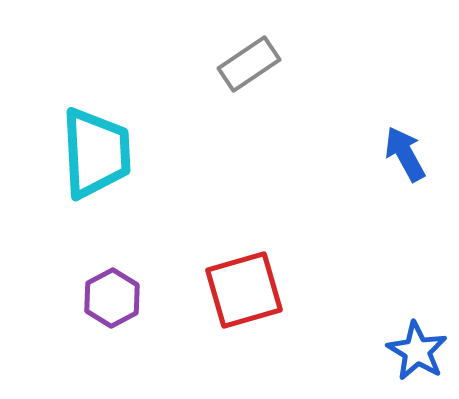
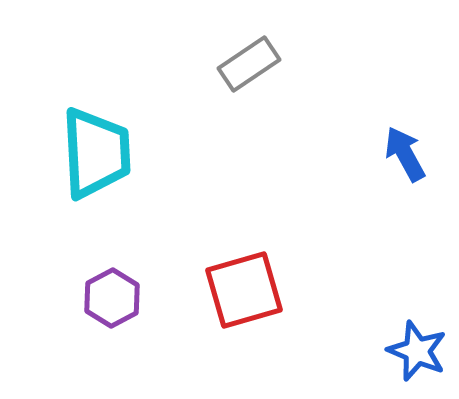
blue star: rotated 8 degrees counterclockwise
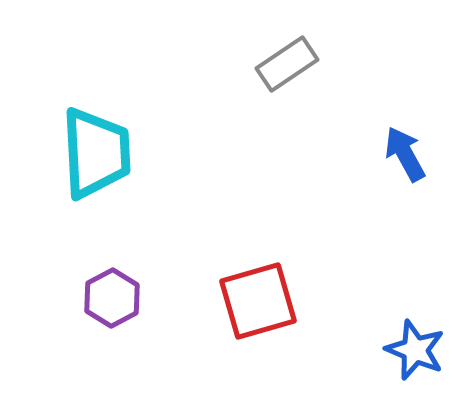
gray rectangle: moved 38 px right
red square: moved 14 px right, 11 px down
blue star: moved 2 px left, 1 px up
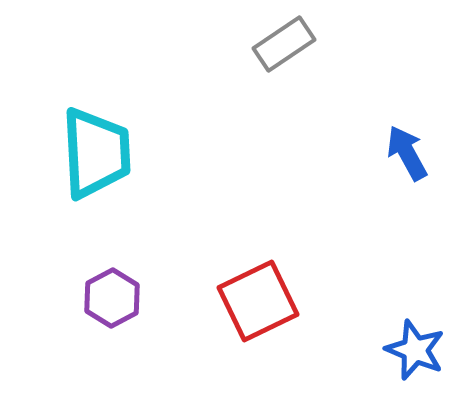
gray rectangle: moved 3 px left, 20 px up
blue arrow: moved 2 px right, 1 px up
red square: rotated 10 degrees counterclockwise
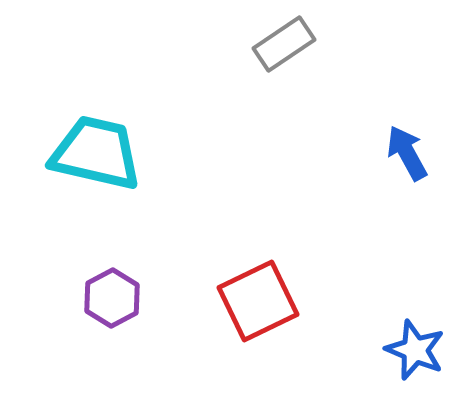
cyan trapezoid: rotated 74 degrees counterclockwise
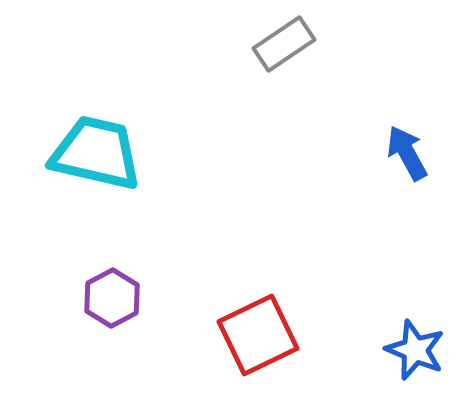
red square: moved 34 px down
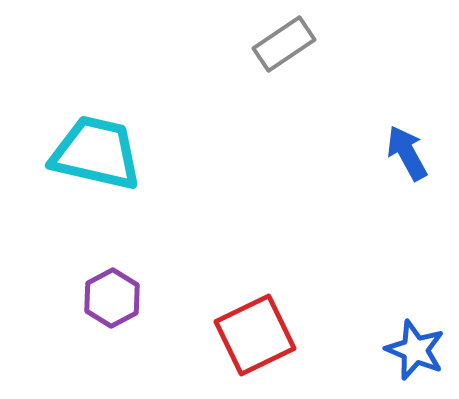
red square: moved 3 px left
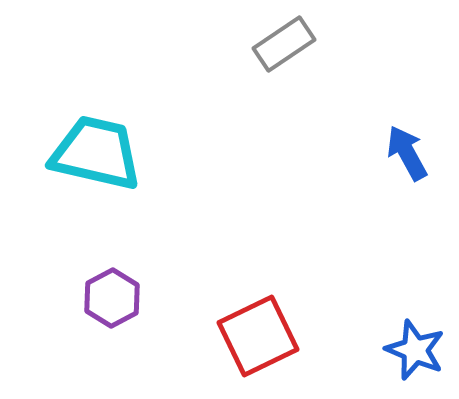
red square: moved 3 px right, 1 px down
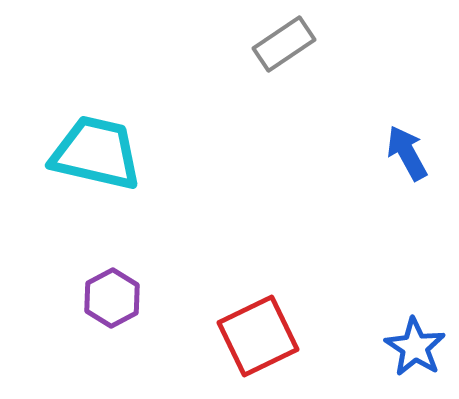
blue star: moved 3 px up; rotated 10 degrees clockwise
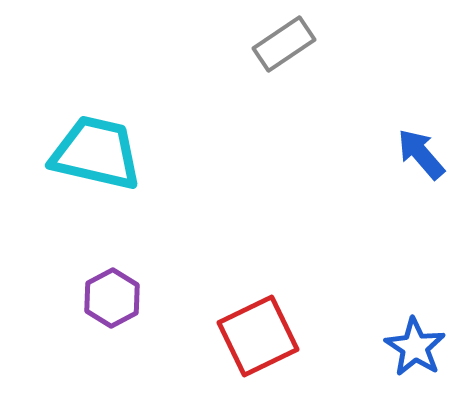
blue arrow: moved 14 px right, 1 px down; rotated 12 degrees counterclockwise
